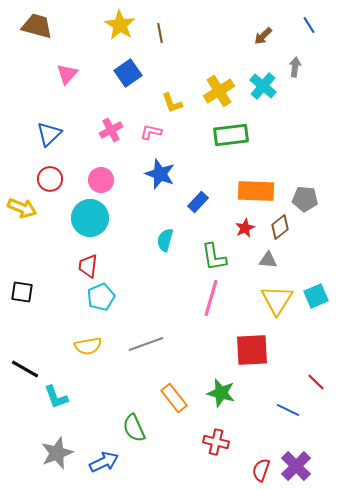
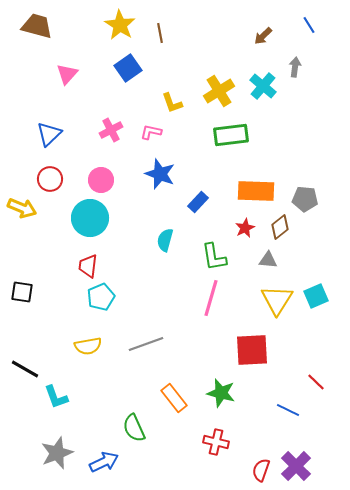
blue square at (128, 73): moved 5 px up
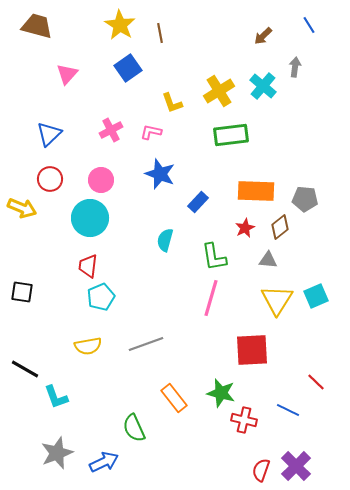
red cross at (216, 442): moved 28 px right, 22 px up
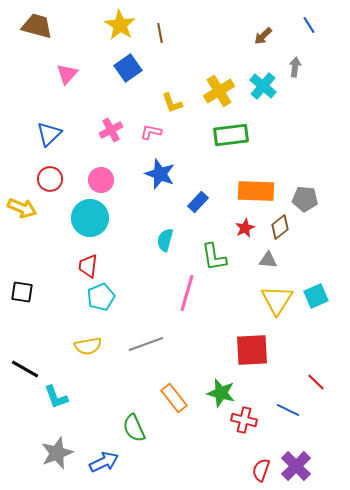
pink line at (211, 298): moved 24 px left, 5 px up
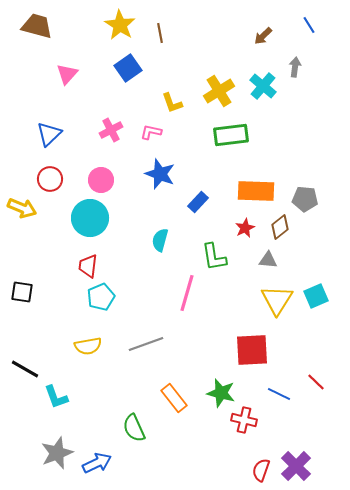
cyan semicircle at (165, 240): moved 5 px left
blue line at (288, 410): moved 9 px left, 16 px up
blue arrow at (104, 462): moved 7 px left, 1 px down
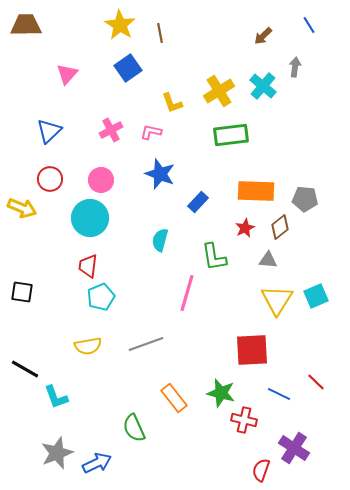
brown trapezoid at (37, 26): moved 11 px left, 1 px up; rotated 16 degrees counterclockwise
blue triangle at (49, 134): moved 3 px up
purple cross at (296, 466): moved 2 px left, 18 px up; rotated 12 degrees counterclockwise
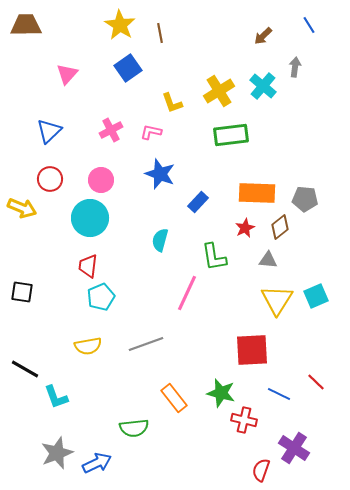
orange rectangle at (256, 191): moved 1 px right, 2 px down
pink line at (187, 293): rotated 9 degrees clockwise
green semicircle at (134, 428): rotated 72 degrees counterclockwise
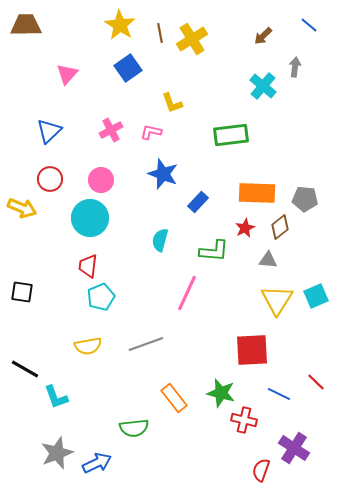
blue line at (309, 25): rotated 18 degrees counterclockwise
yellow cross at (219, 91): moved 27 px left, 52 px up
blue star at (160, 174): moved 3 px right
green L-shape at (214, 257): moved 6 px up; rotated 76 degrees counterclockwise
